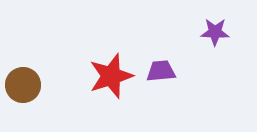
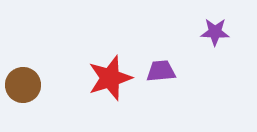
red star: moved 1 px left, 2 px down
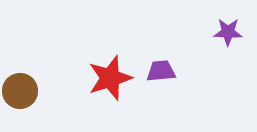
purple star: moved 13 px right
brown circle: moved 3 px left, 6 px down
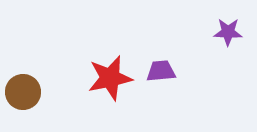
red star: rotated 6 degrees clockwise
brown circle: moved 3 px right, 1 px down
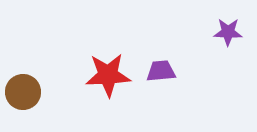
red star: moved 2 px left, 3 px up; rotated 9 degrees clockwise
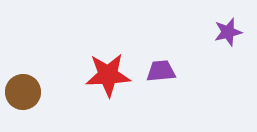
purple star: rotated 16 degrees counterclockwise
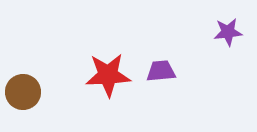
purple star: rotated 8 degrees clockwise
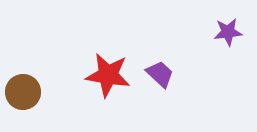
purple trapezoid: moved 1 px left, 3 px down; rotated 48 degrees clockwise
red star: rotated 12 degrees clockwise
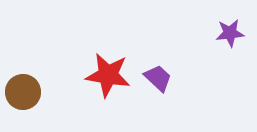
purple star: moved 2 px right, 1 px down
purple trapezoid: moved 2 px left, 4 px down
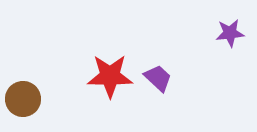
red star: moved 2 px right, 1 px down; rotated 9 degrees counterclockwise
brown circle: moved 7 px down
